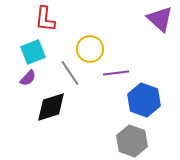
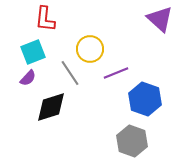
purple line: rotated 15 degrees counterclockwise
blue hexagon: moved 1 px right, 1 px up
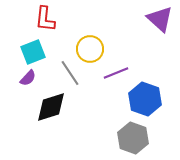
gray hexagon: moved 1 px right, 3 px up
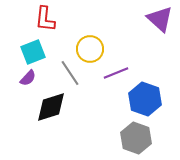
gray hexagon: moved 3 px right
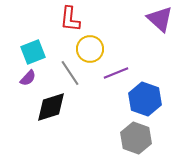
red L-shape: moved 25 px right
